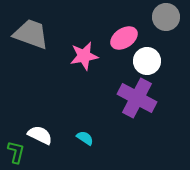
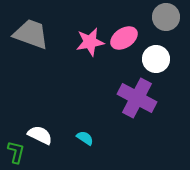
pink star: moved 6 px right, 14 px up
white circle: moved 9 px right, 2 px up
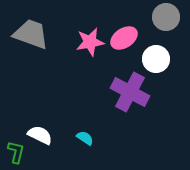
purple cross: moved 7 px left, 6 px up
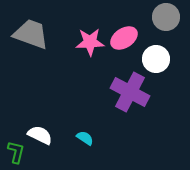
pink star: rotated 8 degrees clockwise
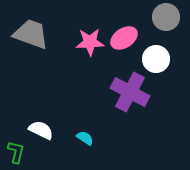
white semicircle: moved 1 px right, 5 px up
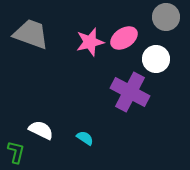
pink star: rotated 12 degrees counterclockwise
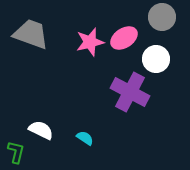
gray circle: moved 4 px left
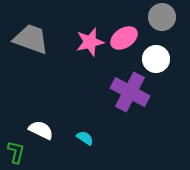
gray trapezoid: moved 5 px down
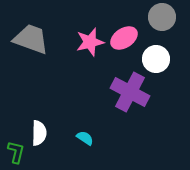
white semicircle: moved 2 px left, 3 px down; rotated 65 degrees clockwise
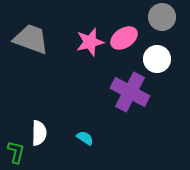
white circle: moved 1 px right
